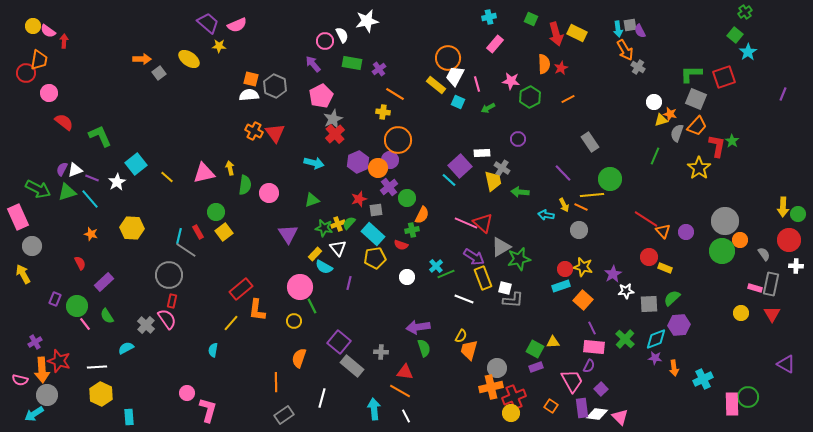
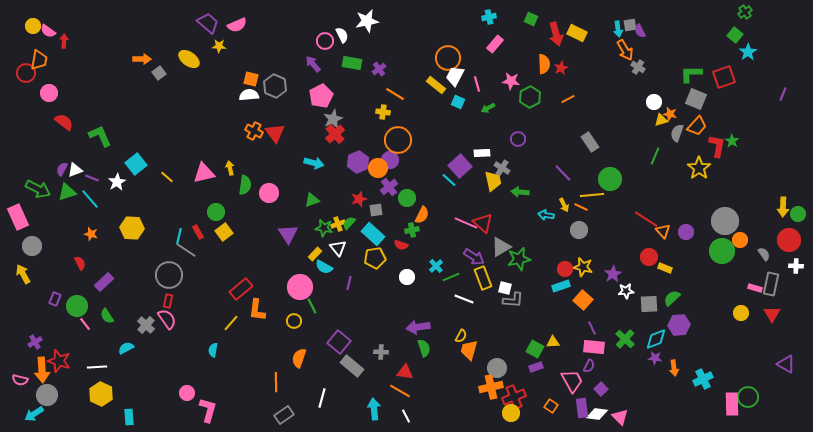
green line at (446, 274): moved 5 px right, 3 px down
red rectangle at (172, 301): moved 4 px left
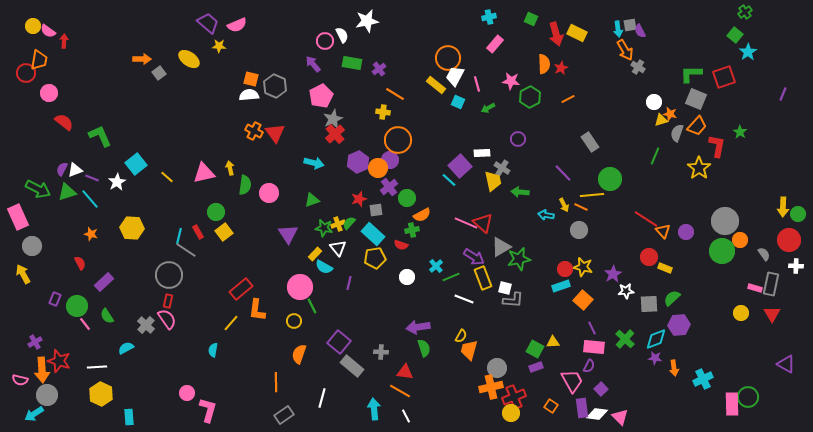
green star at (732, 141): moved 8 px right, 9 px up
orange semicircle at (422, 215): rotated 36 degrees clockwise
orange semicircle at (299, 358): moved 4 px up
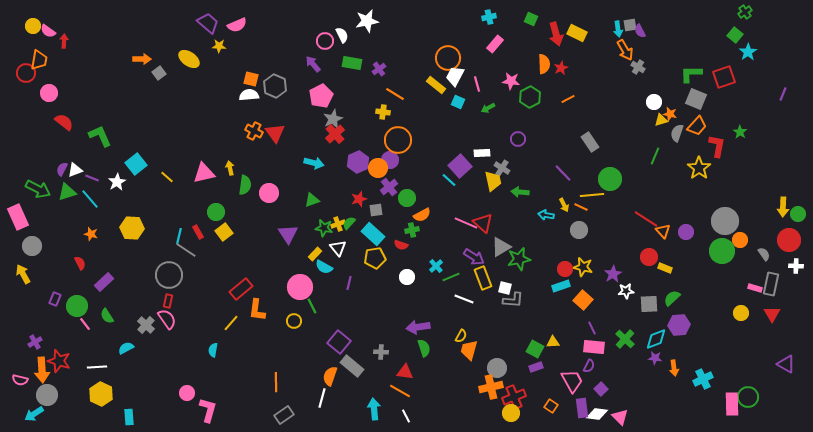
orange semicircle at (299, 354): moved 31 px right, 22 px down
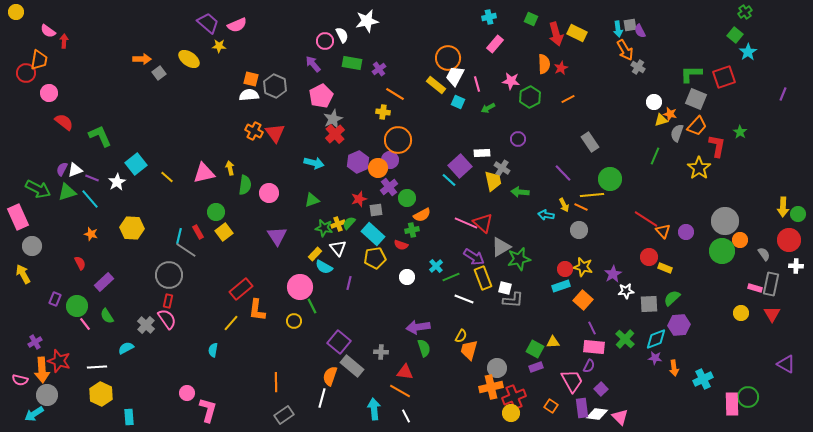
yellow circle at (33, 26): moved 17 px left, 14 px up
purple triangle at (288, 234): moved 11 px left, 2 px down
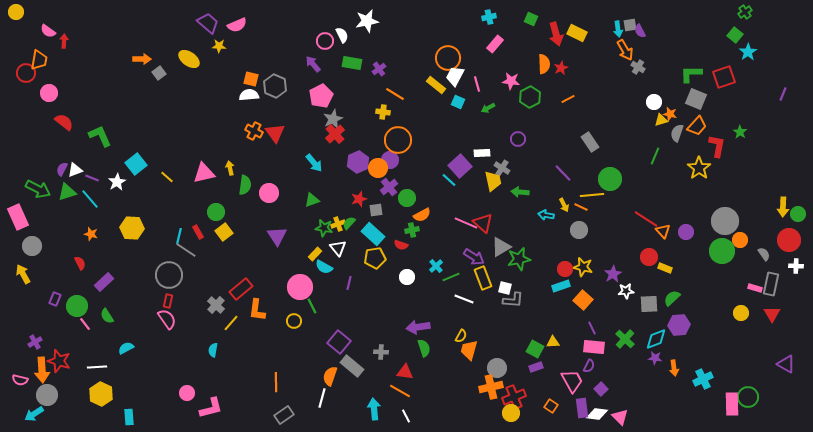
cyan arrow at (314, 163): rotated 36 degrees clockwise
gray cross at (146, 325): moved 70 px right, 20 px up
pink L-shape at (208, 410): moved 3 px right, 2 px up; rotated 60 degrees clockwise
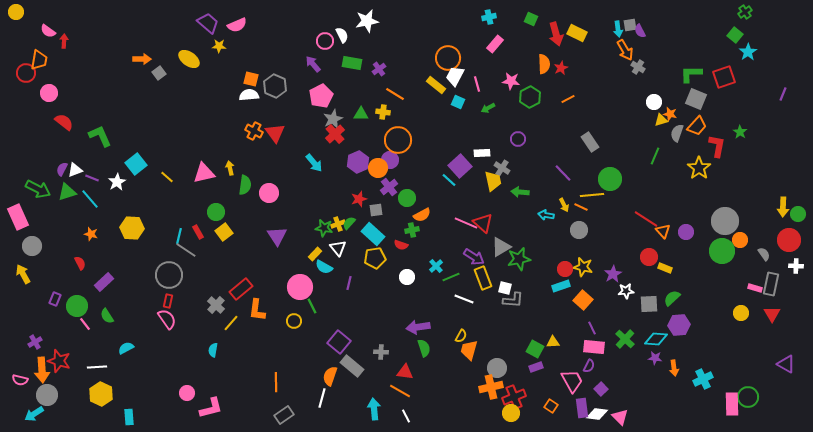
green triangle at (312, 200): moved 49 px right, 86 px up; rotated 21 degrees clockwise
cyan diamond at (656, 339): rotated 25 degrees clockwise
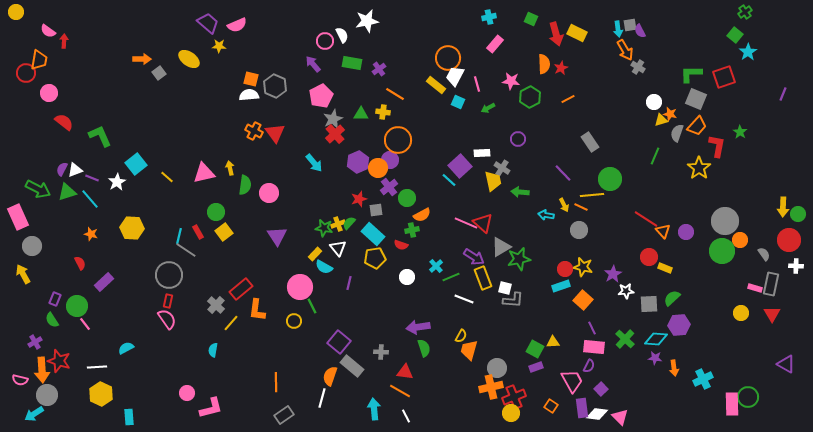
green semicircle at (107, 316): moved 55 px left, 4 px down
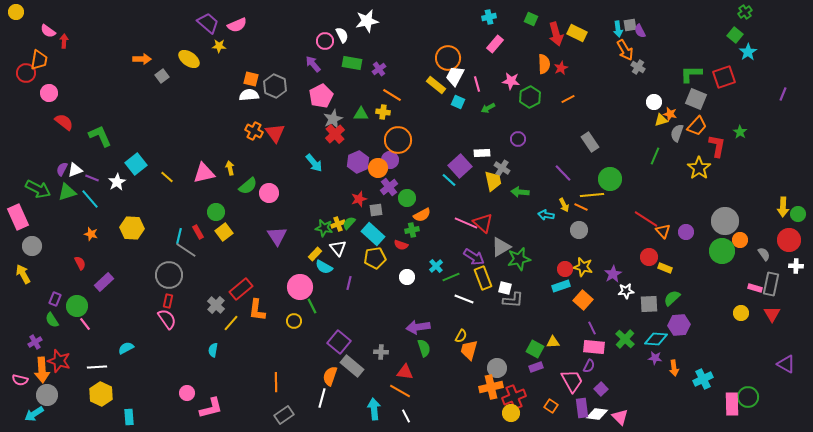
gray square at (159, 73): moved 3 px right, 3 px down
orange line at (395, 94): moved 3 px left, 1 px down
green semicircle at (245, 185): moved 3 px right, 1 px down; rotated 42 degrees clockwise
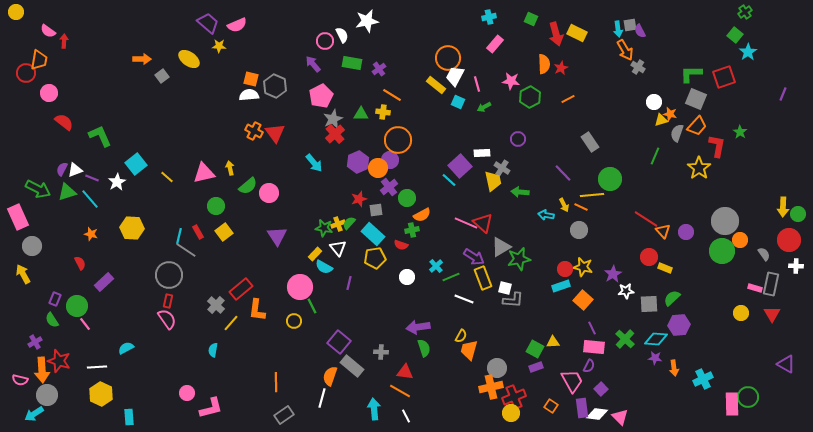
green arrow at (488, 108): moved 4 px left, 1 px up
green circle at (216, 212): moved 6 px up
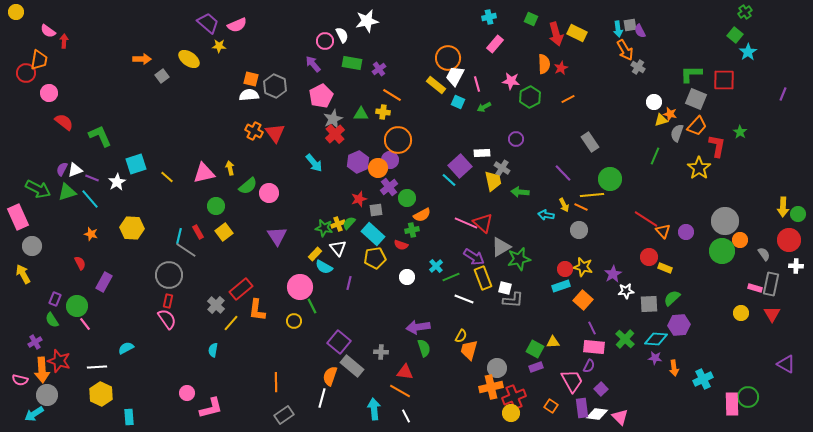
red square at (724, 77): moved 3 px down; rotated 20 degrees clockwise
purple circle at (518, 139): moved 2 px left
cyan square at (136, 164): rotated 20 degrees clockwise
purple rectangle at (104, 282): rotated 18 degrees counterclockwise
